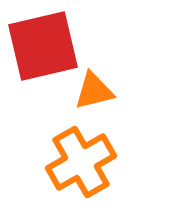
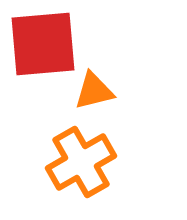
red square: moved 2 px up; rotated 8 degrees clockwise
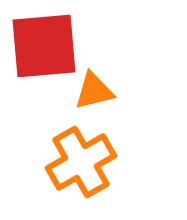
red square: moved 1 px right, 2 px down
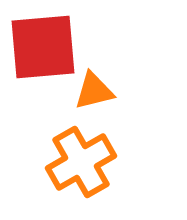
red square: moved 1 px left, 1 px down
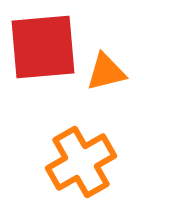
orange triangle: moved 12 px right, 19 px up
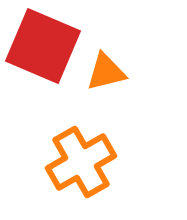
red square: moved 1 px up; rotated 28 degrees clockwise
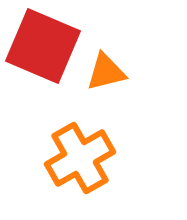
orange cross: moved 1 px left, 4 px up
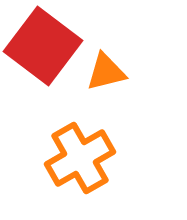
red square: rotated 14 degrees clockwise
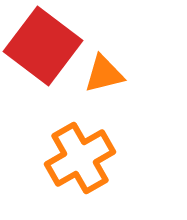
orange triangle: moved 2 px left, 2 px down
